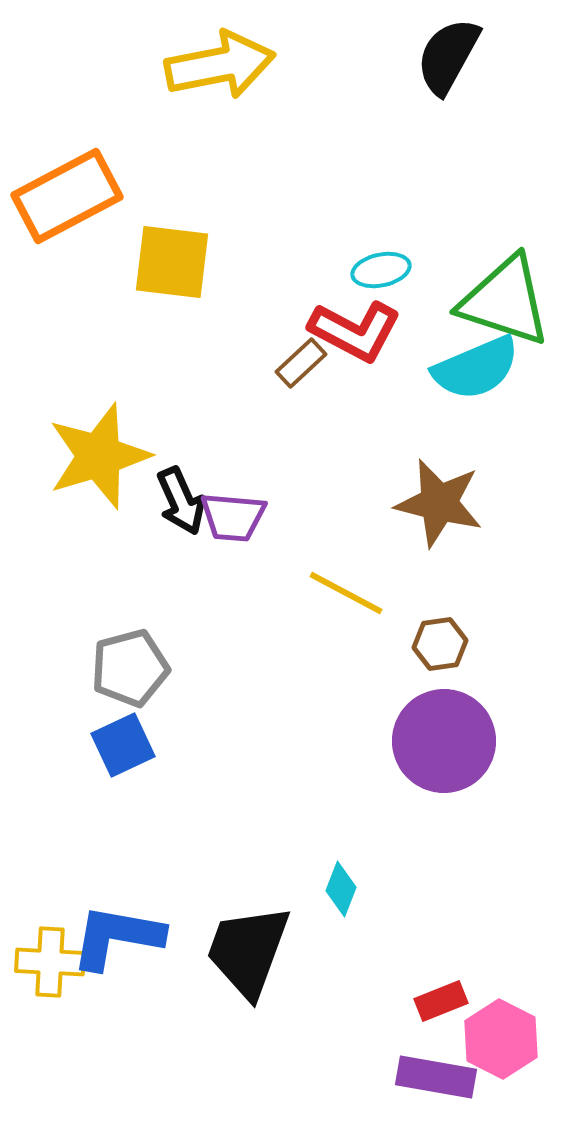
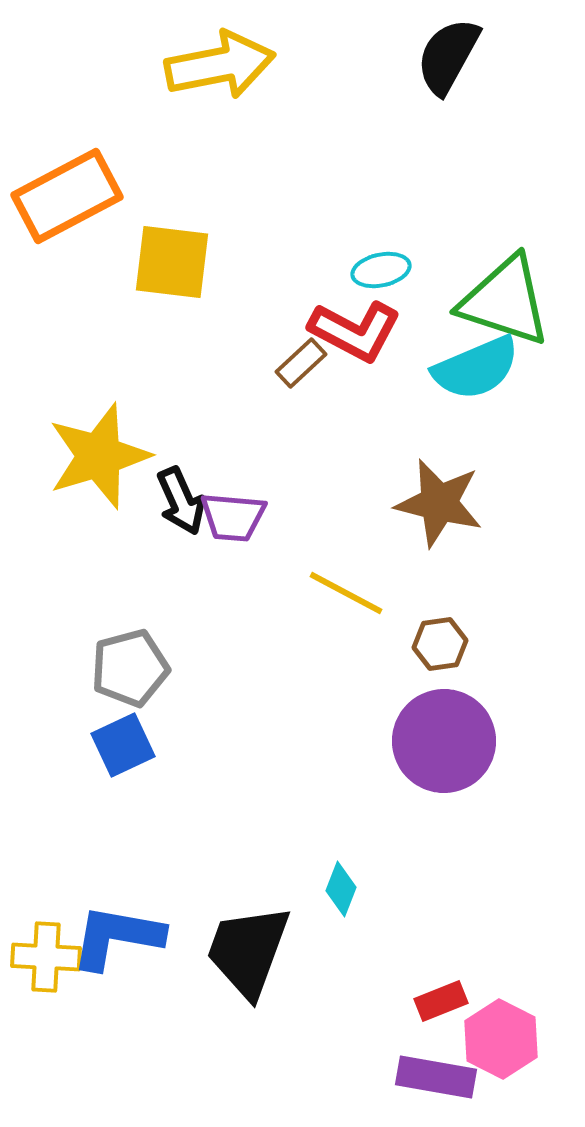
yellow cross: moved 4 px left, 5 px up
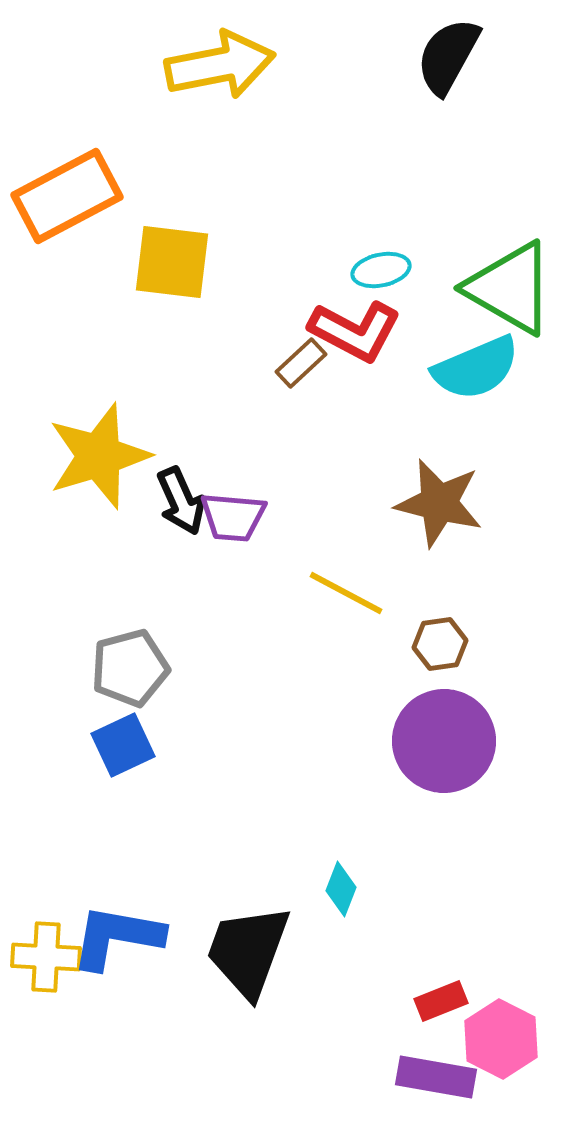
green triangle: moved 5 px right, 13 px up; rotated 12 degrees clockwise
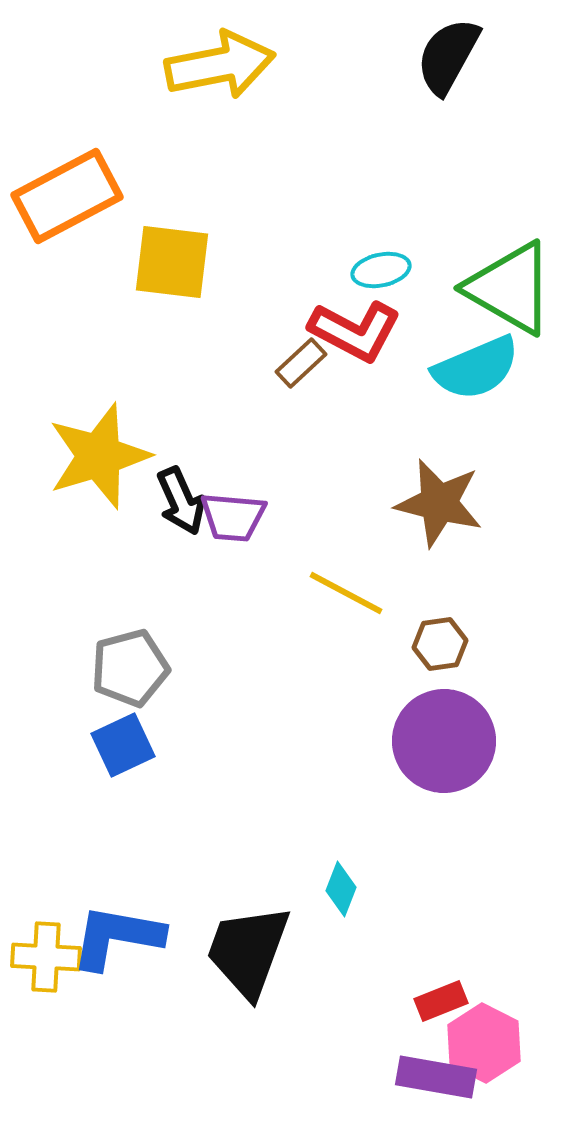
pink hexagon: moved 17 px left, 4 px down
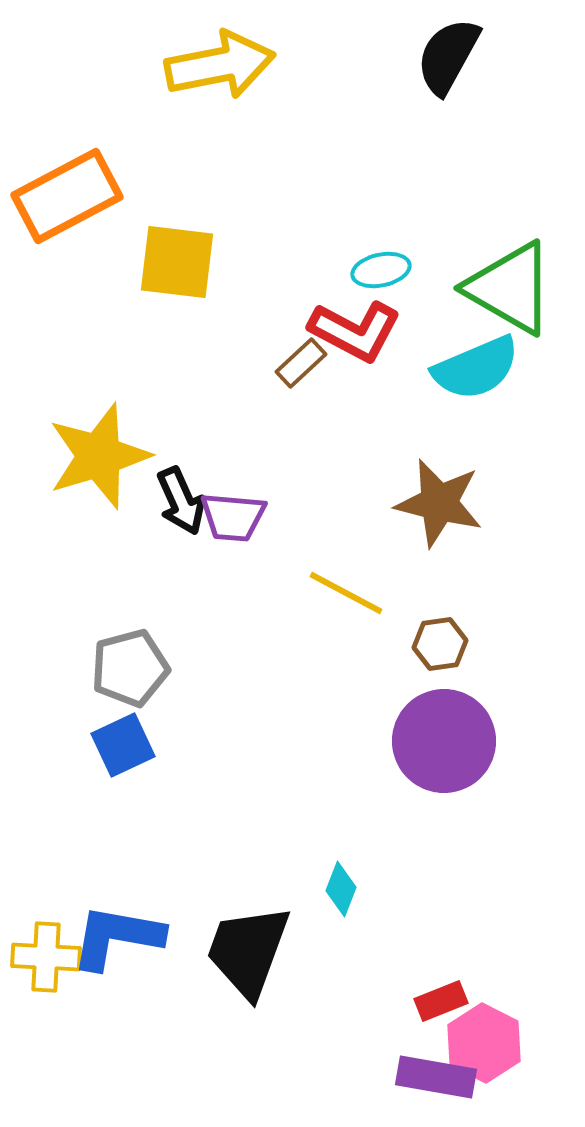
yellow square: moved 5 px right
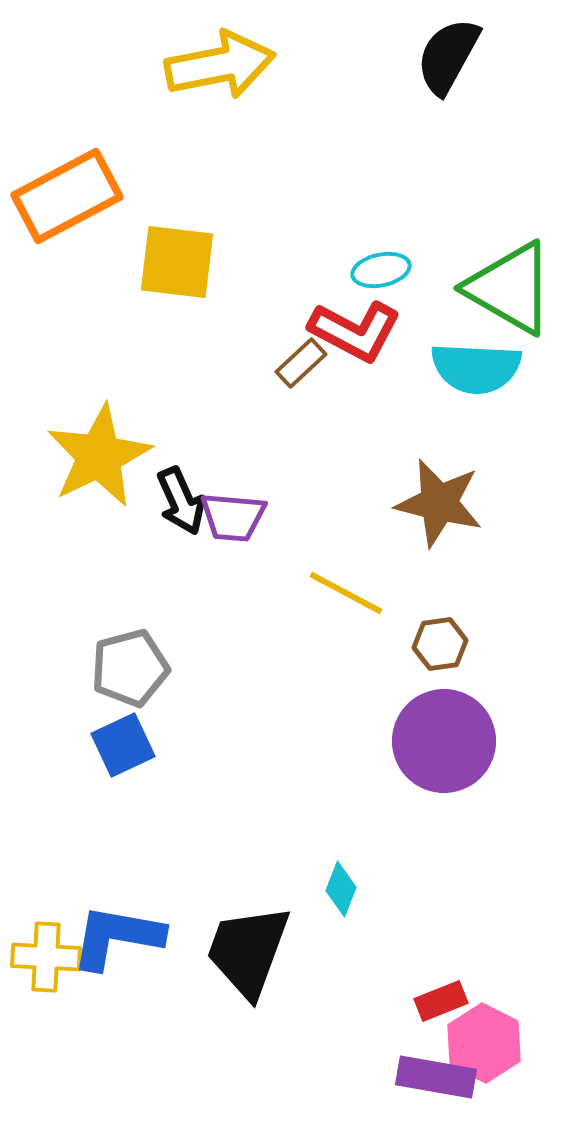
cyan semicircle: rotated 26 degrees clockwise
yellow star: rotated 9 degrees counterclockwise
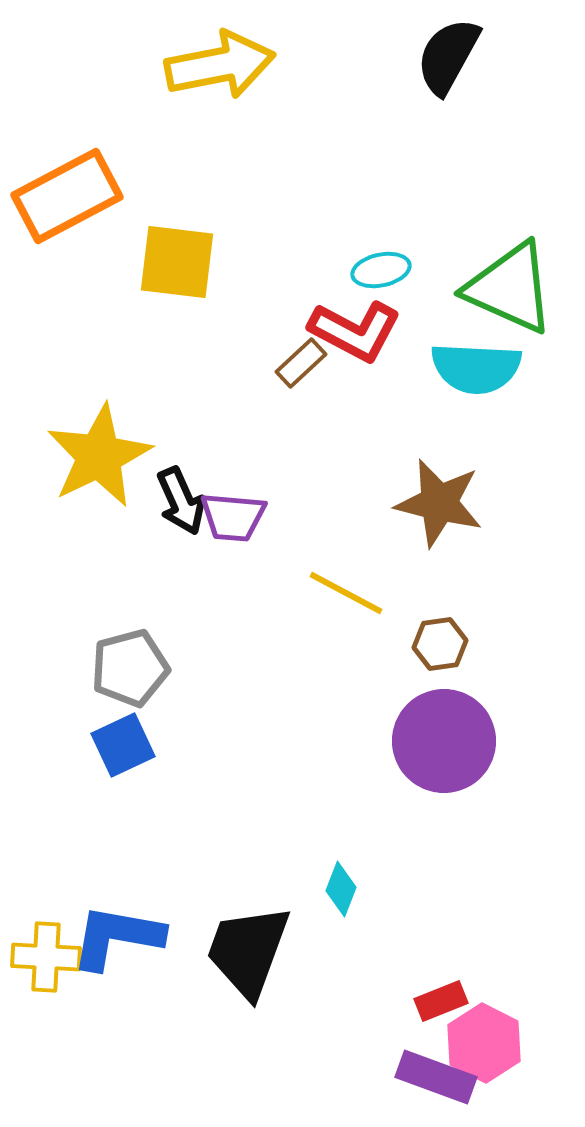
green triangle: rotated 6 degrees counterclockwise
purple rectangle: rotated 10 degrees clockwise
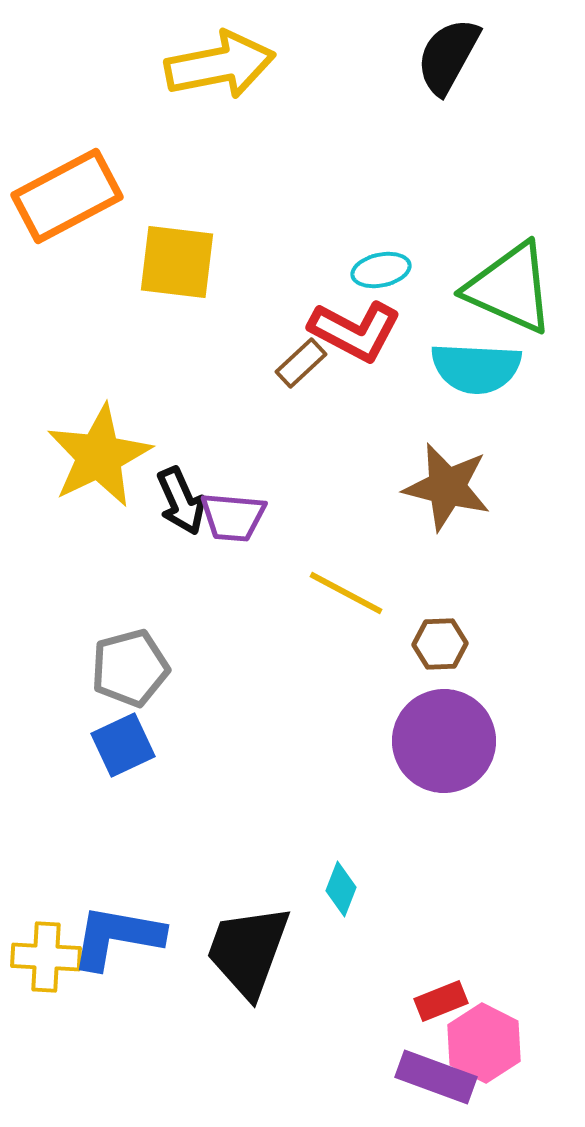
brown star: moved 8 px right, 16 px up
brown hexagon: rotated 6 degrees clockwise
